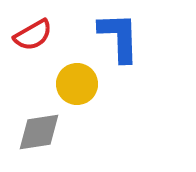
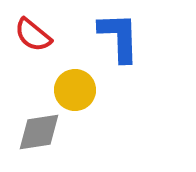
red semicircle: rotated 69 degrees clockwise
yellow circle: moved 2 px left, 6 px down
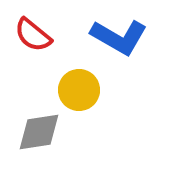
blue L-shape: rotated 122 degrees clockwise
yellow circle: moved 4 px right
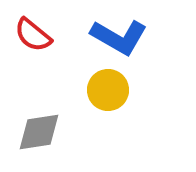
yellow circle: moved 29 px right
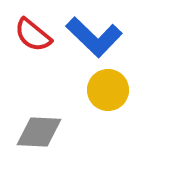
blue L-shape: moved 25 px left; rotated 14 degrees clockwise
gray diamond: rotated 12 degrees clockwise
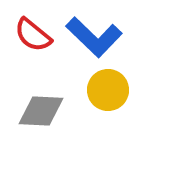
gray diamond: moved 2 px right, 21 px up
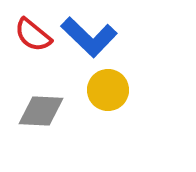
blue L-shape: moved 5 px left
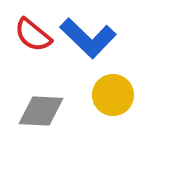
blue L-shape: moved 1 px left, 1 px down
yellow circle: moved 5 px right, 5 px down
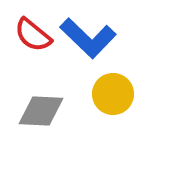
yellow circle: moved 1 px up
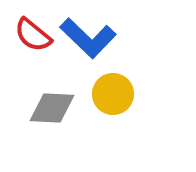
gray diamond: moved 11 px right, 3 px up
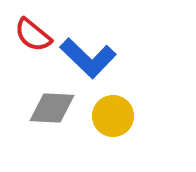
blue L-shape: moved 20 px down
yellow circle: moved 22 px down
